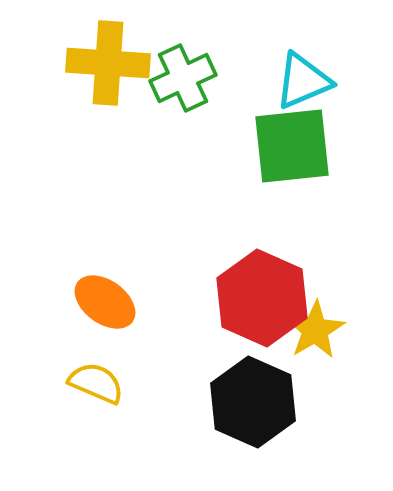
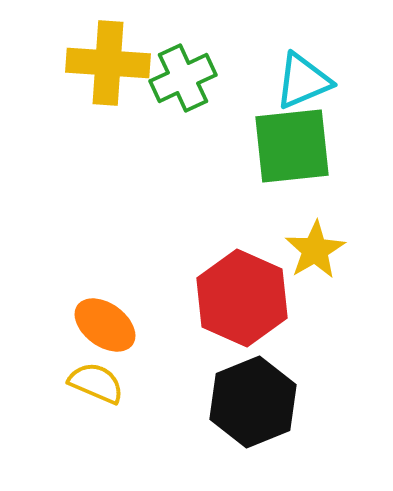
red hexagon: moved 20 px left
orange ellipse: moved 23 px down
yellow star: moved 80 px up
black hexagon: rotated 14 degrees clockwise
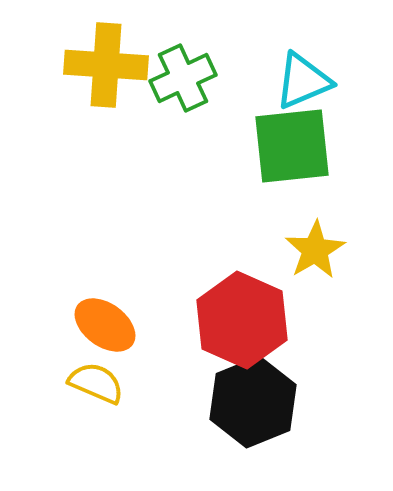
yellow cross: moved 2 px left, 2 px down
red hexagon: moved 22 px down
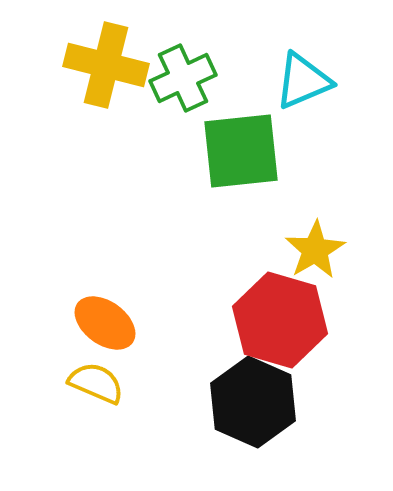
yellow cross: rotated 10 degrees clockwise
green square: moved 51 px left, 5 px down
red hexagon: moved 38 px right; rotated 8 degrees counterclockwise
orange ellipse: moved 2 px up
black hexagon: rotated 14 degrees counterclockwise
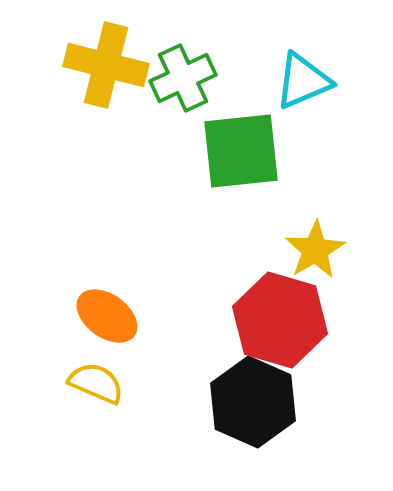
orange ellipse: moved 2 px right, 7 px up
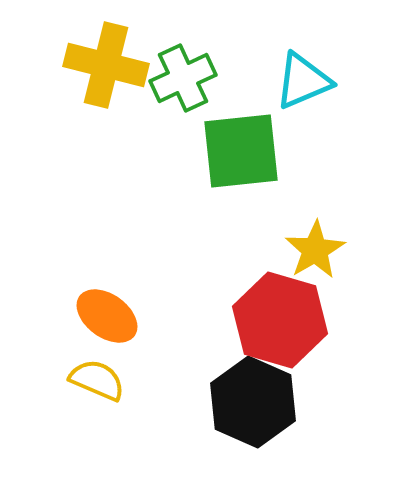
yellow semicircle: moved 1 px right, 3 px up
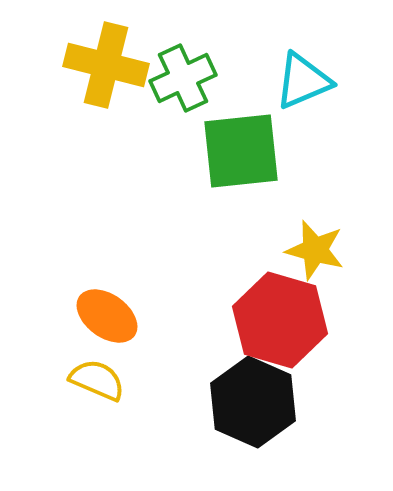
yellow star: rotated 26 degrees counterclockwise
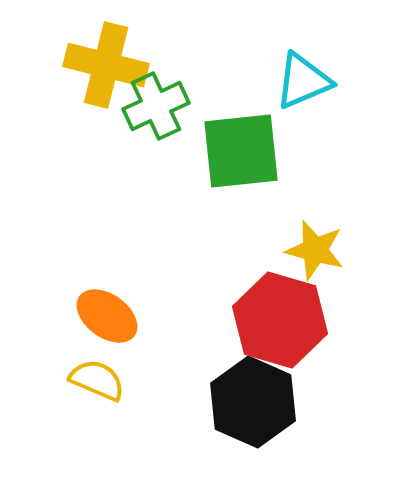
green cross: moved 27 px left, 28 px down
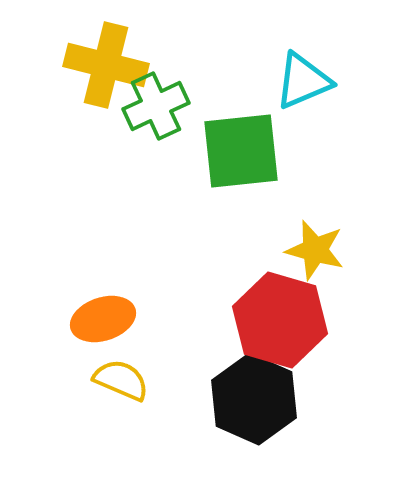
orange ellipse: moved 4 px left, 3 px down; rotated 54 degrees counterclockwise
yellow semicircle: moved 24 px right
black hexagon: moved 1 px right, 3 px up
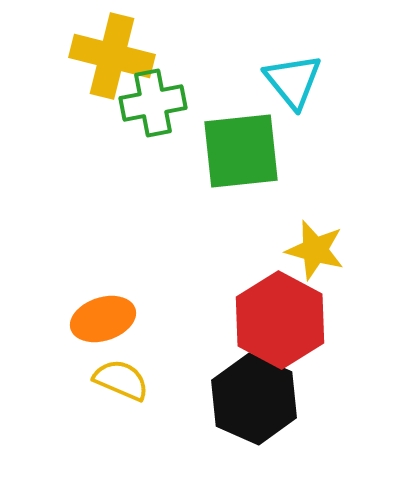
yellow cross: moved 6 px right, 9 px up
cyan triangle: moved 10 px left; rotated 46 degrees counterclockwise
green cross: moved 3 px left, 3 px up; rotated 14 degrees clockwise
red hexagon: rotated 12 degrees clockwise
